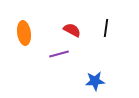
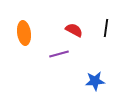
red semicircle: moved 2 px right
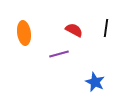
blue star: moved 1 px down; rotated 30 degrees clockwise
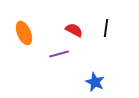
orange ellipse: rotated 15 degrees counterclockwise
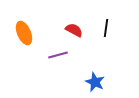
purple line: moved 1 px left, 1 px down
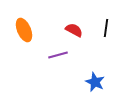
orange ellipse: moved 3 px up
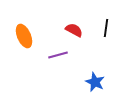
orange ellipse: moved 6 px down
